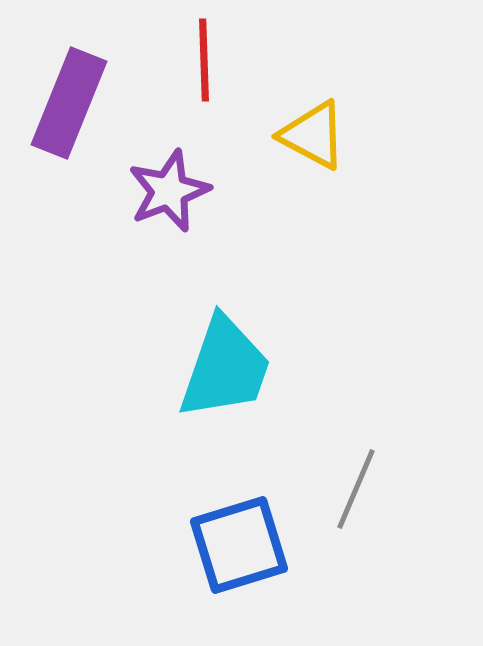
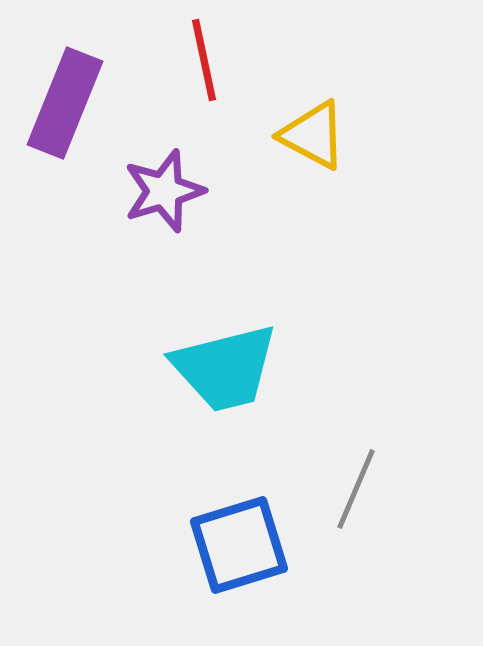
red line: rotated 10 degrees counterclockwise
purple rectangle: moved 4 px left
purple star: moved 5 px left; rotated 4 degrees clockwise
cyan trapezoid: rotated 57 degrees clockwise
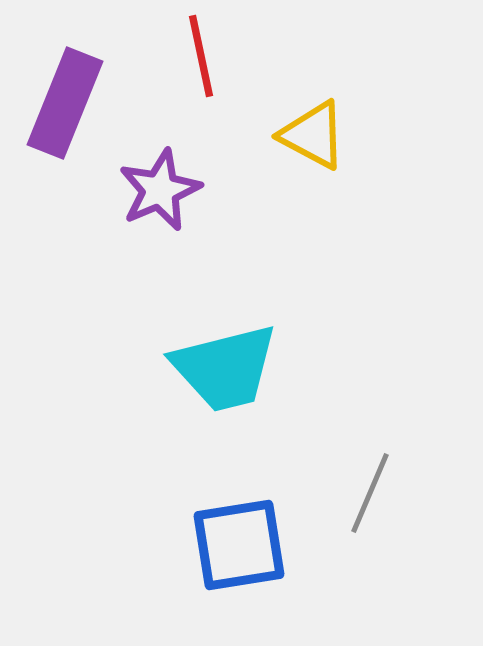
red line: moved 3 px left, 4 px up
purple star: moved 4 px left, 1 px up; rotated 6 degrees counterclockwise
gray line: moved 14 px right, 4 px down
blue square: rotated 8 degrees clockwise
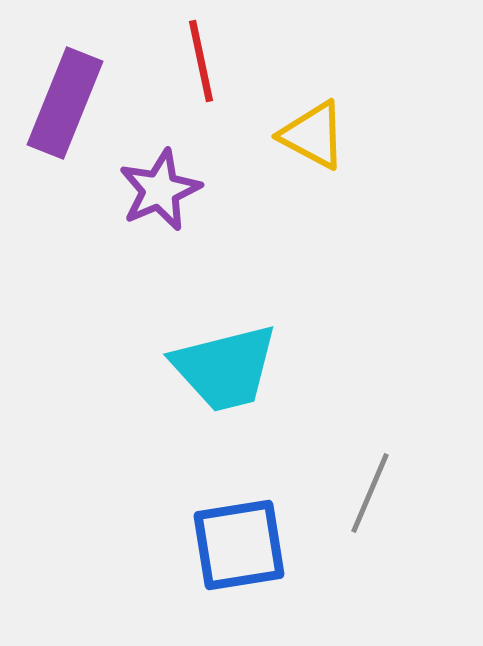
red line: moved 5 px down
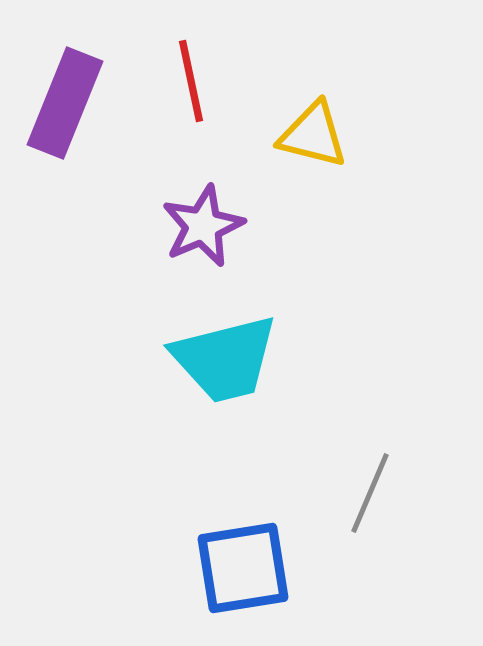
red line: moved 10 px left, 20 px down
yellow triangle: rotated 14 degrees counterclockwise
purple star: moved 43 px right, 36 px down
cyan trapezoid: moved 9 px up
blue square: moved 4 px right, 23 px down
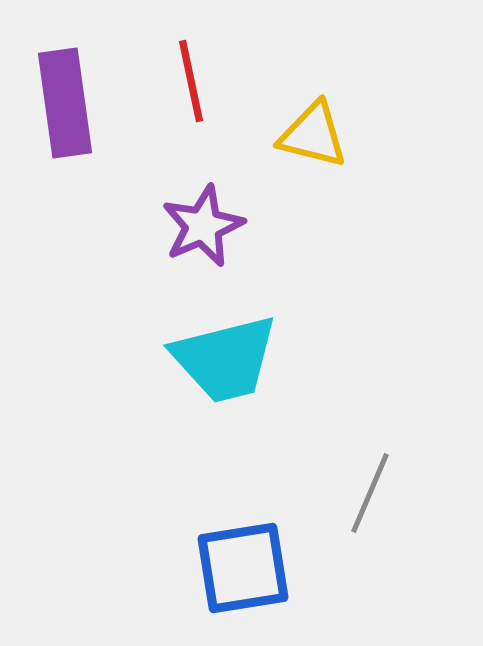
purple rectangle: rotated 30 degrees counterclockwise
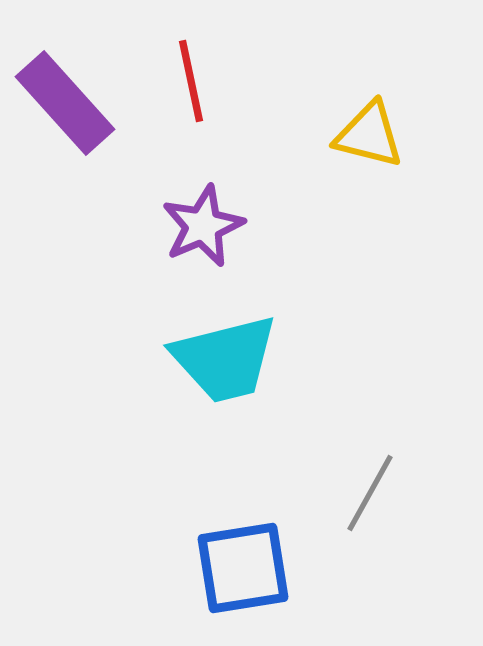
purple rectangle: rotated 34 degrees counterclockwise
yellow triangle: moved 56 px right
gray line: rotated 6 degrees clockwise
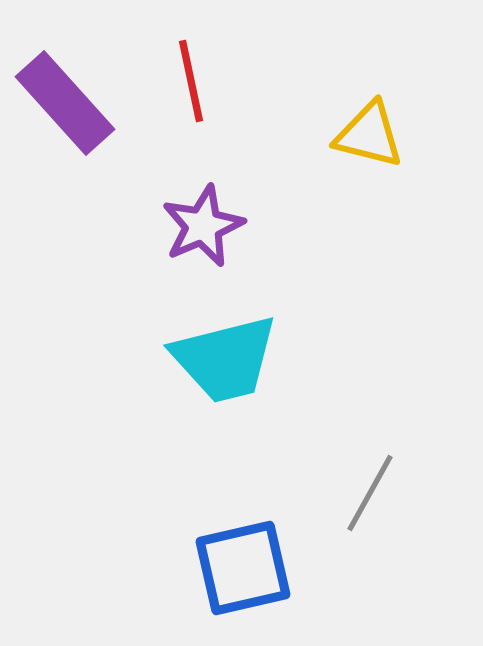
blue square: rotated 4 degrees counterclockwise
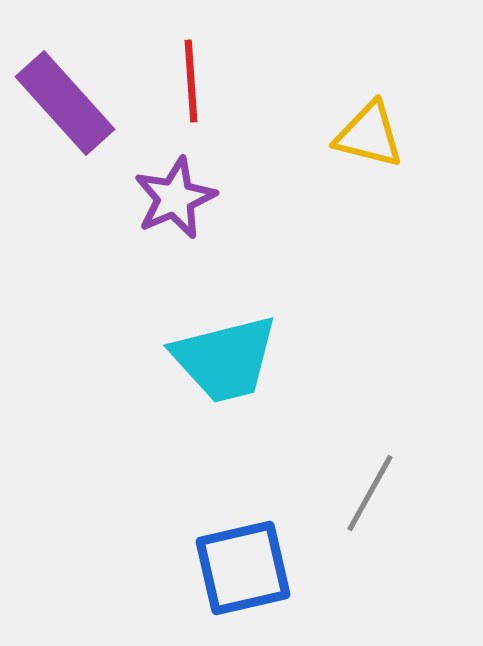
red line: rotated 8 degrees clockwise
purple star: moved 28 px left, 28 px up
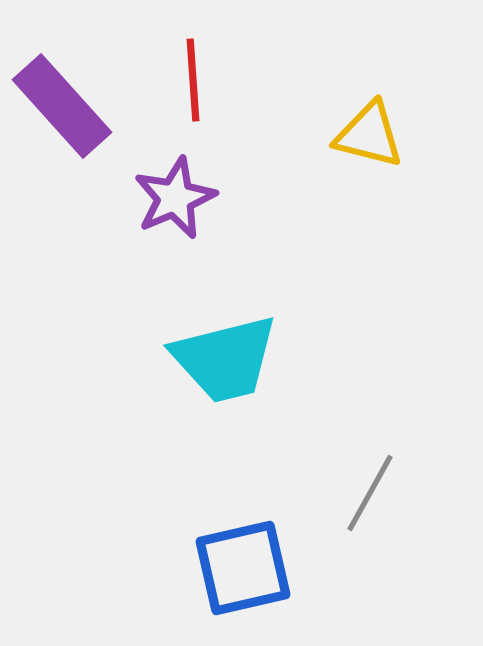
red line: moved 2 px right, 1 px up
purple rectangle: moved 3 px left, 3 px down
